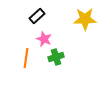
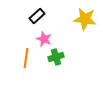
yellow star: rotated 10 degrees clockwise
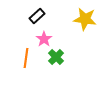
pink star: rotated 14 degrees clockwise
green cross: rotated 28 degrees counterclockwise
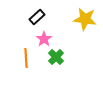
black rectangle: moved 1 px down
orange line: rotated 12 degrees counterclockwise
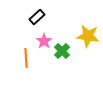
yellow star: moved 3 px right, 17 px down
pink star: moved 2 px down
green cross: moved 6 px right, 6 px up
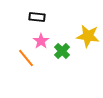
black rectangle: rotated 49 degrees clockwise
pink star: moved 3 px left
orange line: rotated 36 degrees counterclockwise
